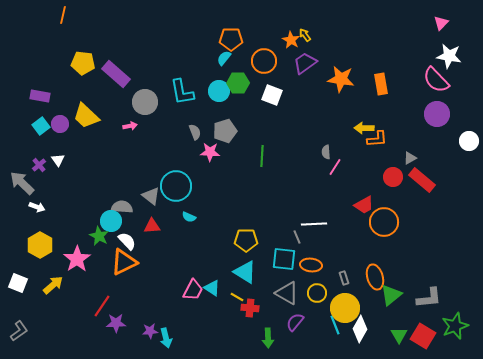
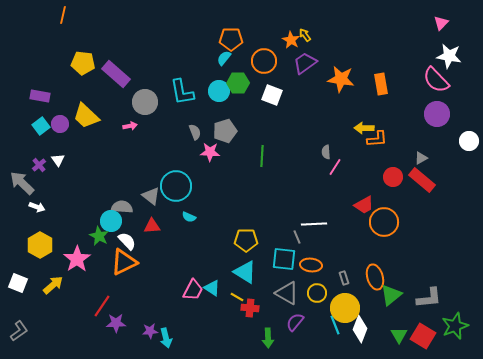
gray triangle at (410, 158): moved 11 px right
white diamond at (360, 329): rotated 8 degrees counterclockwise
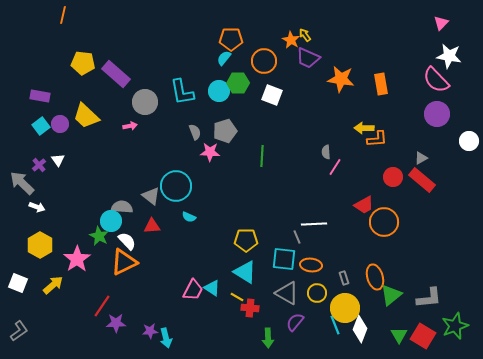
purple trapezoid at (305, 63): moved 3 px right, 5 px up; rotated 120 degrees counterclockwise
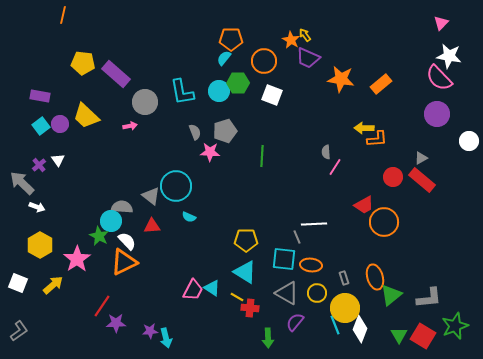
pink semicircle at (436, 80): moved 3 px right, 2 px up
orange rectangle at (381, 84): rotated 60 degrees clockwise
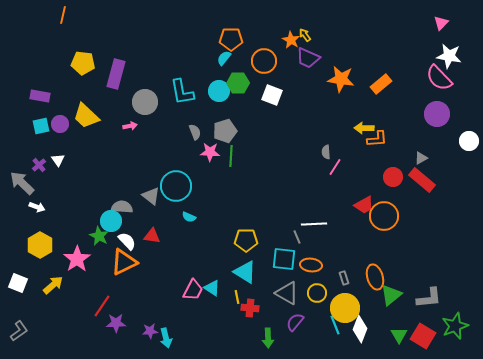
purple rectangle at (116, 74): rotated 64 degrees clockwise
cyan square at (41, 126): rotated 24 degrees clockwise
green line at (262, 156): moved 31 px left
orange circle at (384, 222): moved 6 px up
red triangle at (152, 226): moved 10 px down; rotated 12 degrees clockwise
yellow line at (237, 297): rotated 48 degrees clockwise
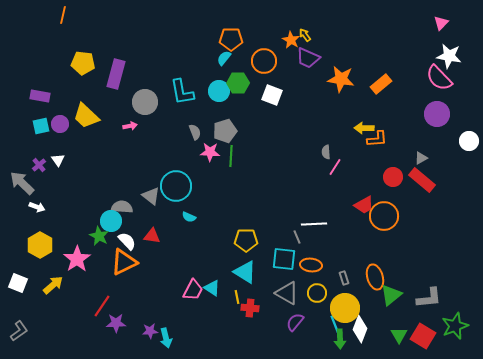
green arrow at (268, 338): moved 72 px right, 1 px down
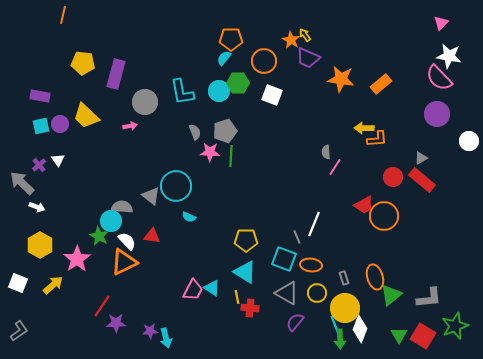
white line at (314, 224): rotated 65 degrees counterclockwise
cyan square at (284, 259): rotated 15 degrees clockwise
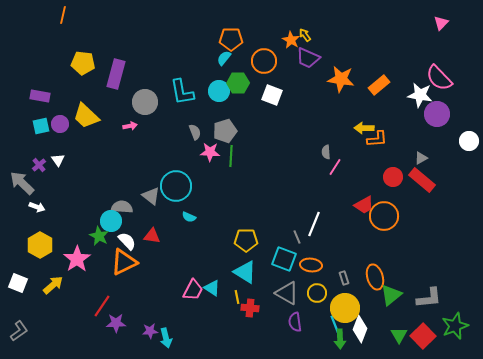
white star at (449, 56): moved 29 px left, 39 px down
orange rectangle at (381, 84): moved 2 px left, 1 px down
purple semicircle at (295, 322): rotated 48 degrees counterclockwise
red square at (423, 336): rotated 15 degrees clockwise
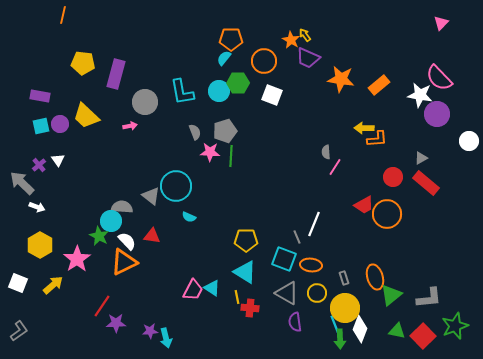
red rectangle at (422, 180): moved 4 px right, 3 px down
orange circle at (384, 216): moved 3 px right, 2 px up
green triangle at (399, 335): moved 2 px left, 4 px up; rotated 48 degrees counterclockwise
